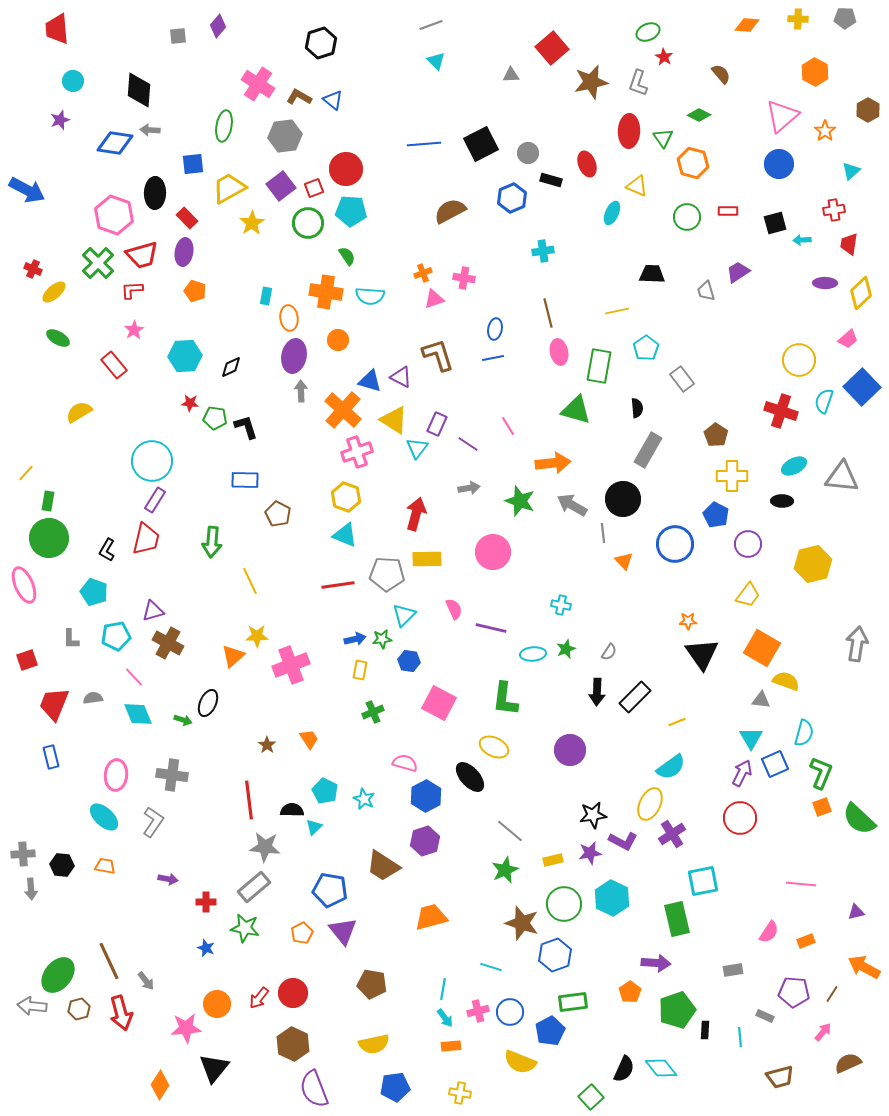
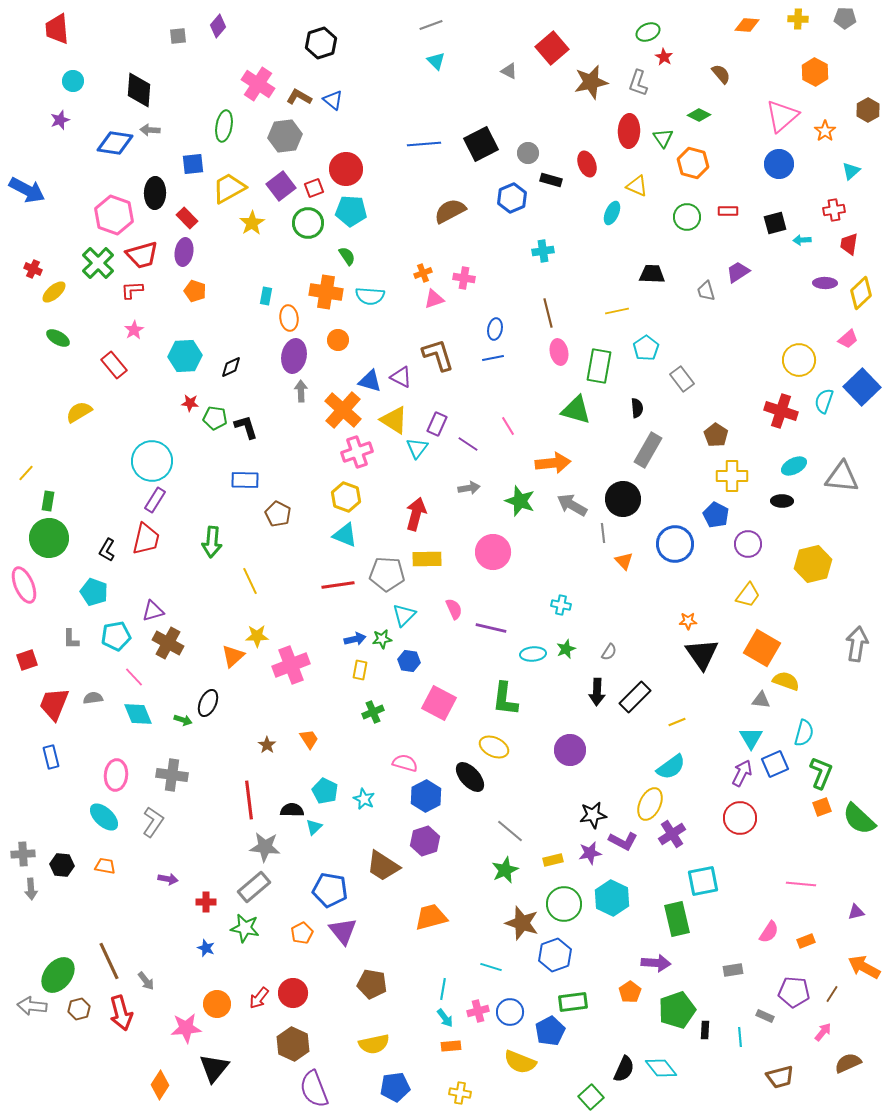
gray triangle at (511, 75): moved 2 px left, 4 px up; rotated 30 degrees clockwise
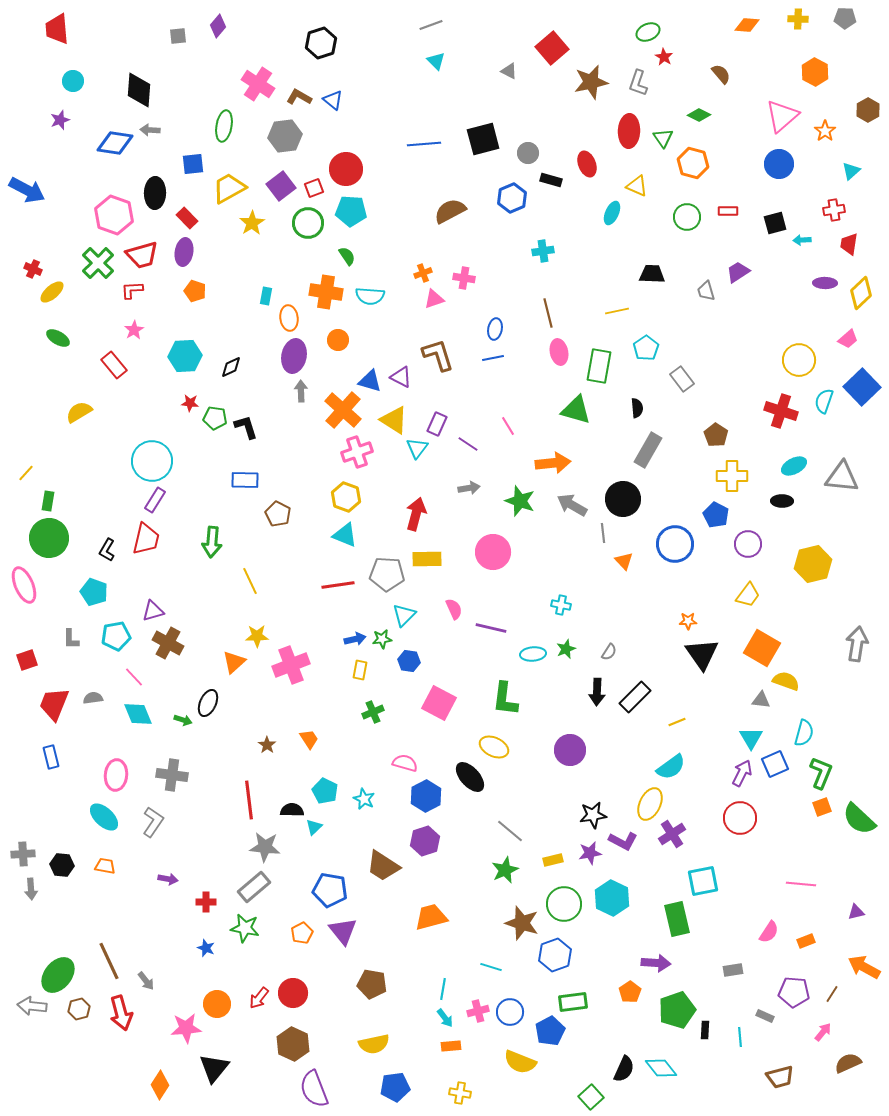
black square at (481, 144): moved 2 px right, 5 px up; rotated 12 degrees clockwise
yellow ellipse at (54, 292): moved 2 px left
orange triangle at (233, 656): moved 1 px right, 6 px down
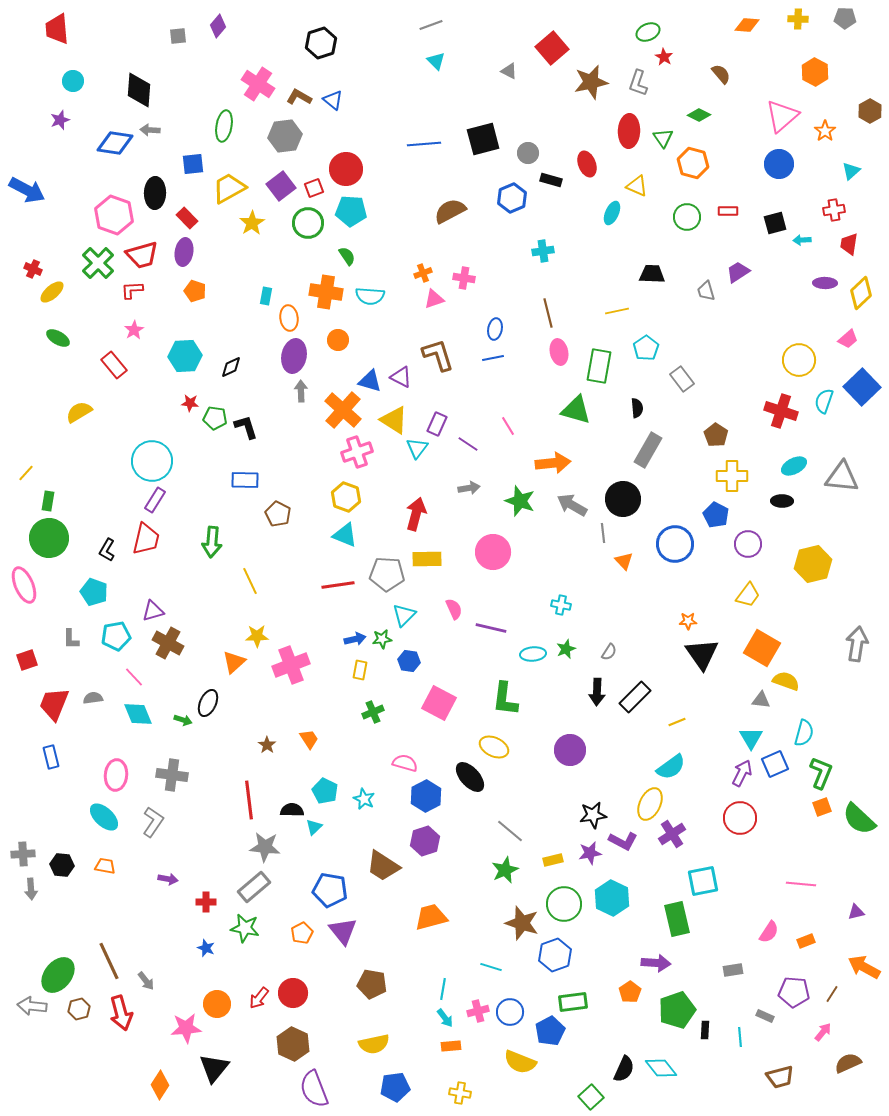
brown hexagon at (868, 110): moved 2 px right, 1 px down
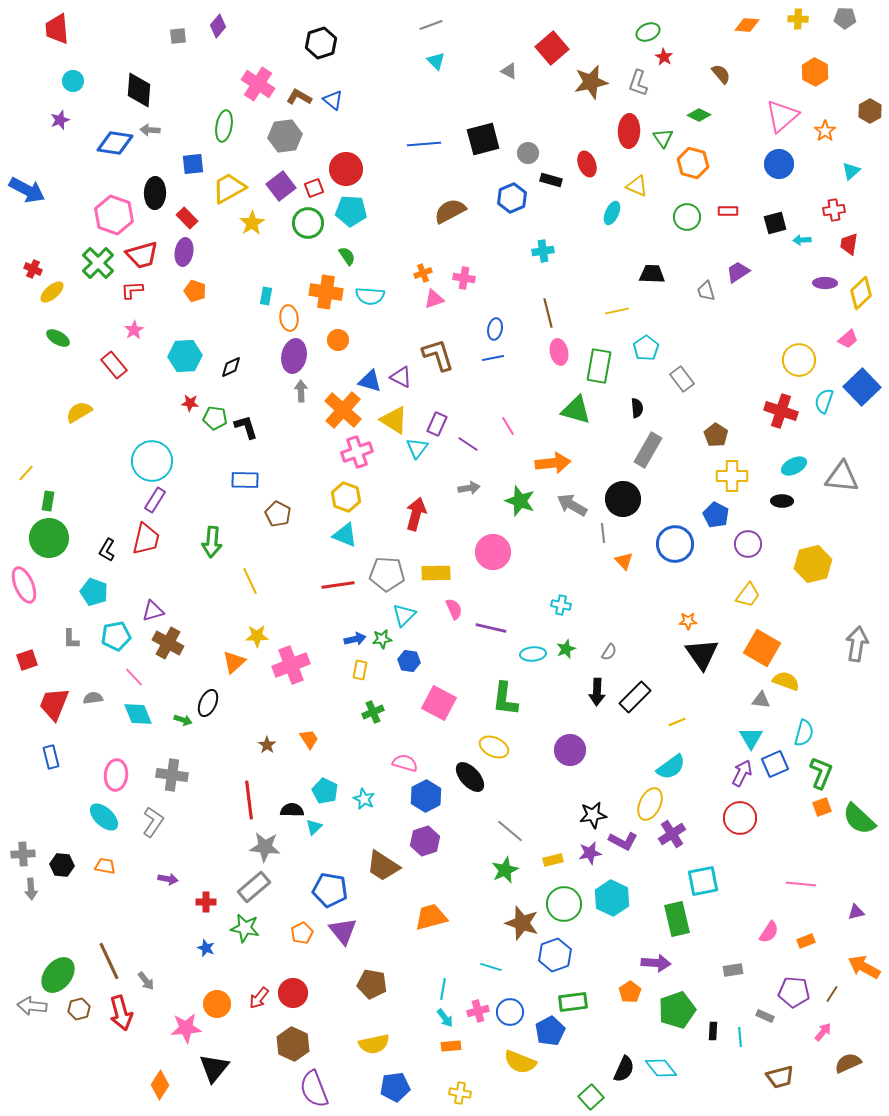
yellow rectangle at (427, 559): moved 9 px right, 14 px down
black rectangle at (705, 1030): moved 8 px right, 1 px down
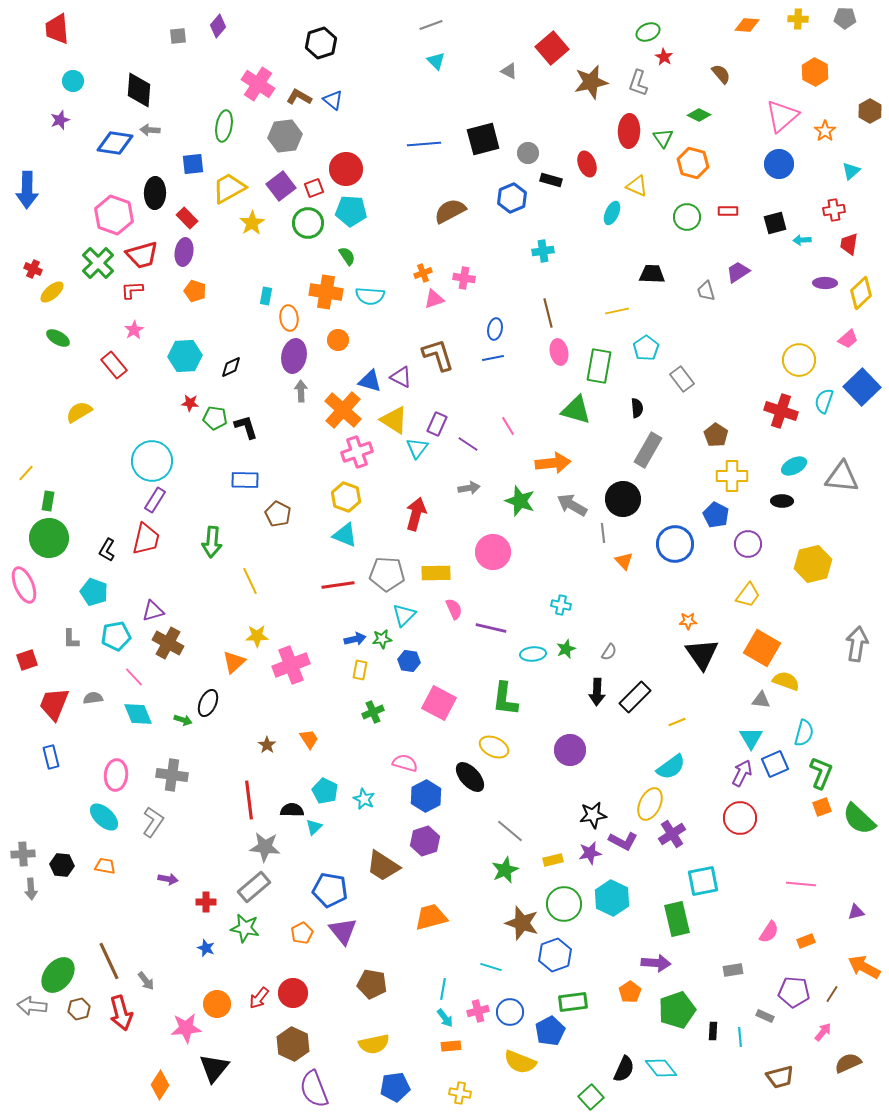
blue arrow at (27, 190): rotated 63 degrees clockwise
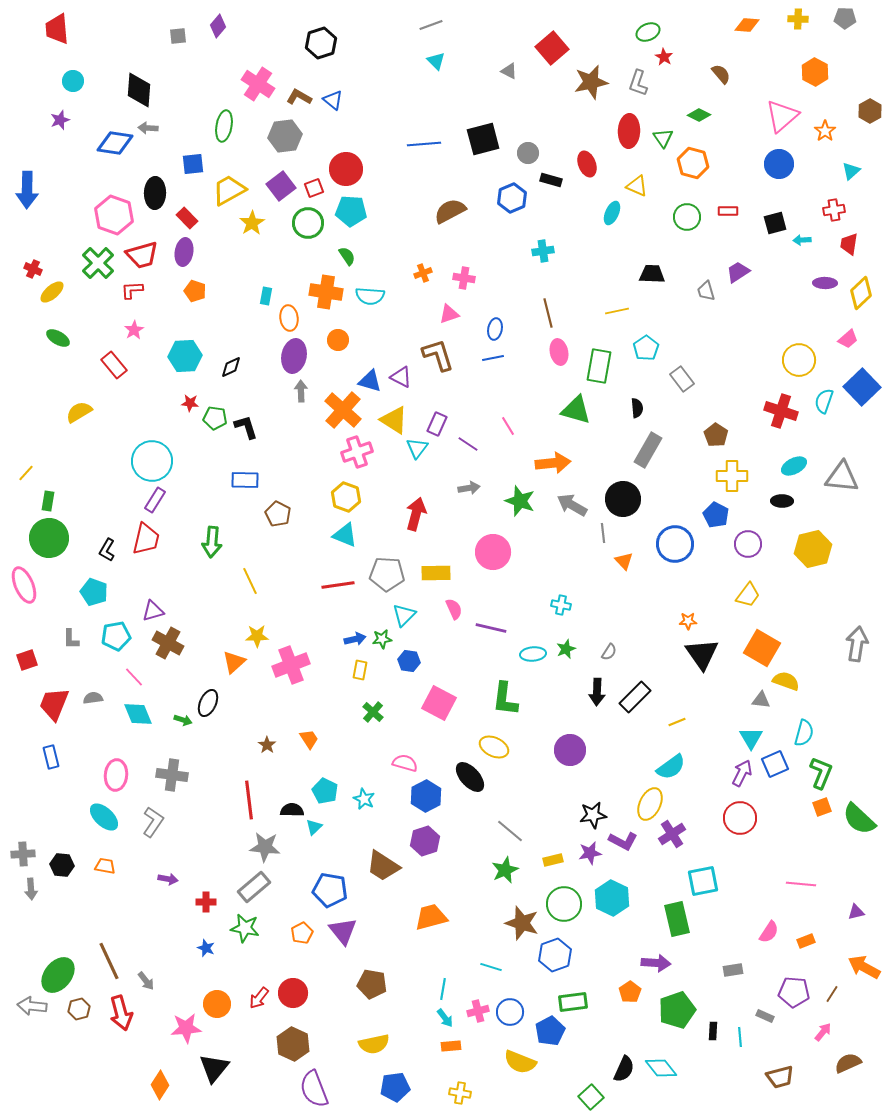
gray arrow at (150, 130): moved 2 px left, 2 px up
yellow trapezoid at (229, 188): moved 2 px down
pink triangle at (434, 299): moved 15 px right, 15 px down
yellow hexagon at (813, 564): moved 15 px up
green cross at (373, 712): rotated 25 degrees counterclockwise
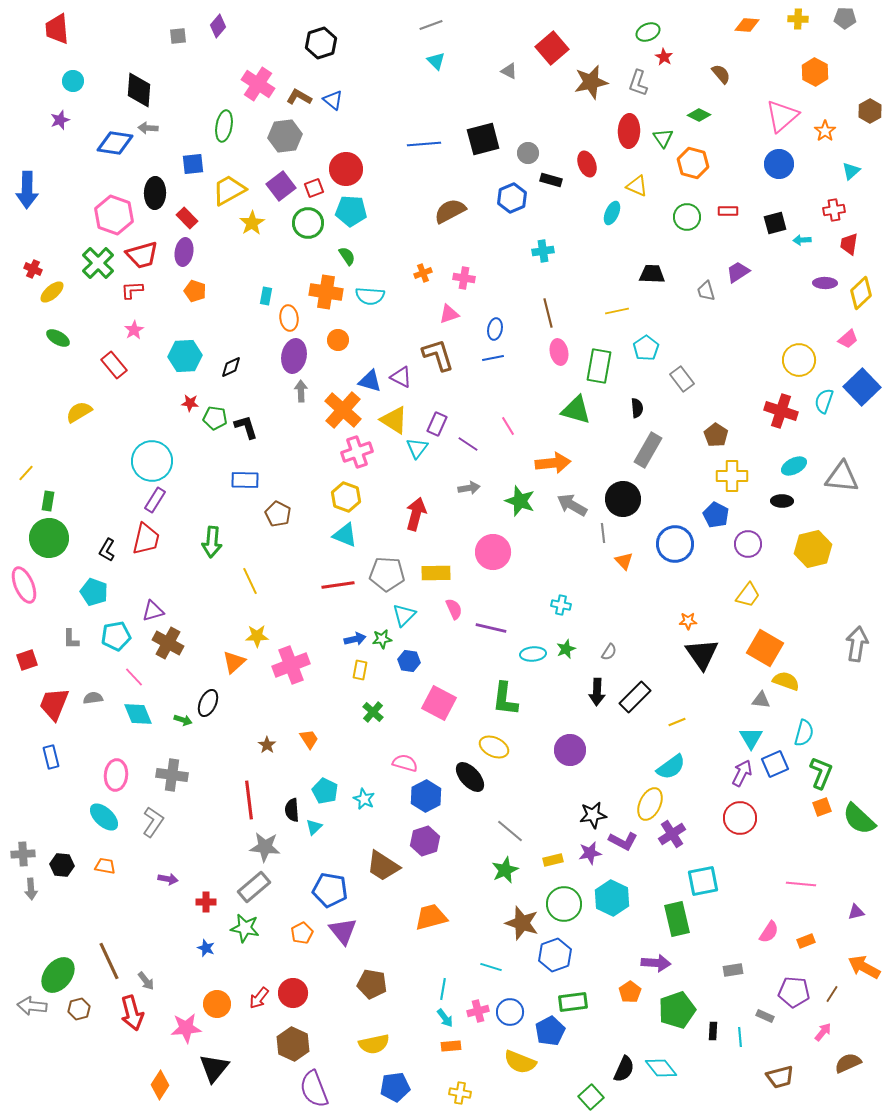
orange square at (762, 648): moved 3 px right
black semicircle at (292, 810): rotated 95 degrees counterclockwise
red arrow at (121, 1013): moved 11 px right
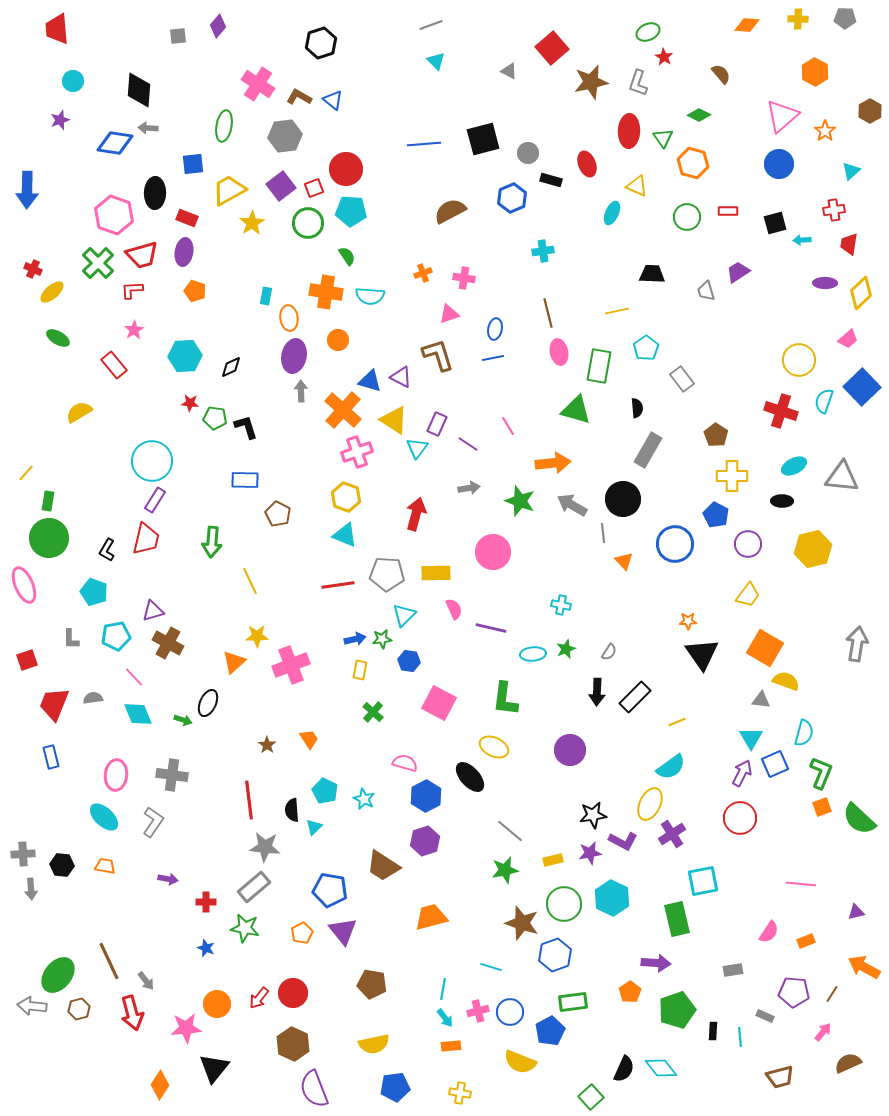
red rectangle at (187, 218): rotated 25 degrees counterclockwise
green star at (505, 870): rotated 12 degrees clockwise
